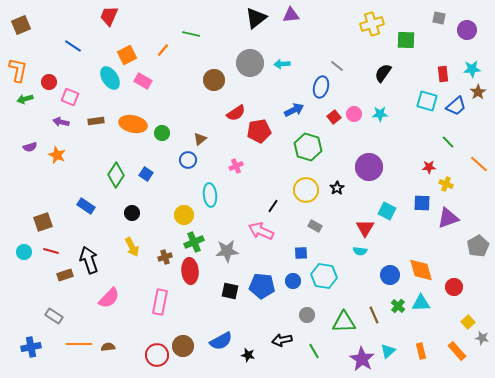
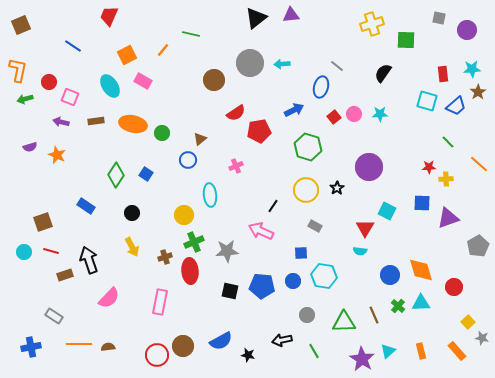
cyan ellipse at (110, 78): moved 8 px down
yellow cross at (446, 184): moved 5 px up; rotated 24 degrees counterclockwise
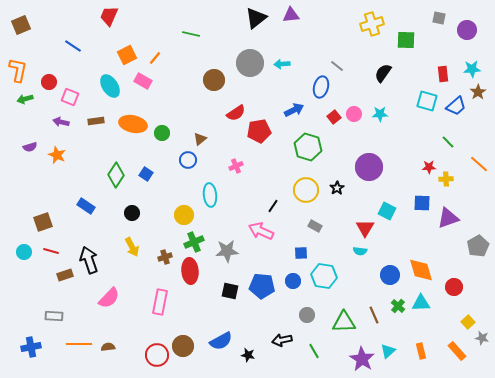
orange line at (163, 50): moved 8 px left, 8 px down
gray rectangle at (54, 316): rotated 30 degrees counterclockwise
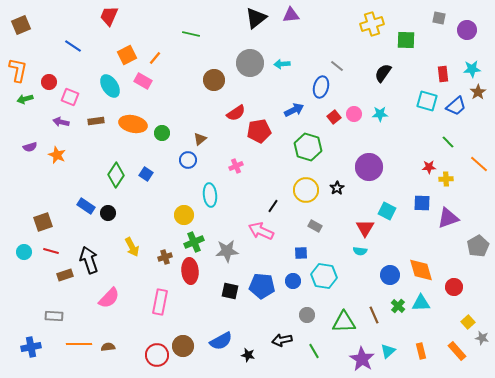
black circle at (132, 213): moved 24 px left
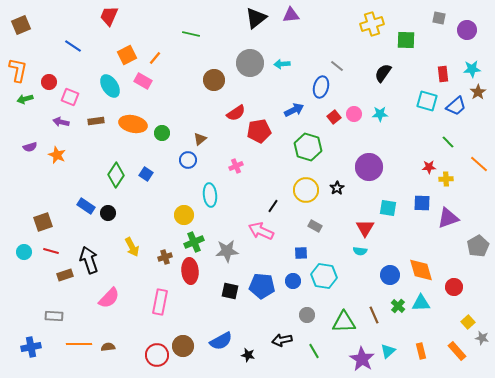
cyan square at (387, 211): moved 1 px right, 3 px up; rotated 18 degrees counterclockwise
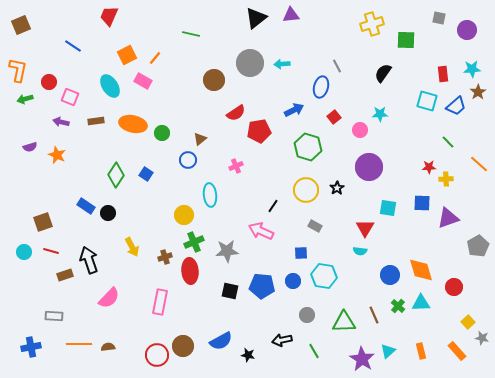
gray line at (337, 66): rotated 24 degrees clockwise
pink circle at (354, 114): moved 6 px right, 16 px down
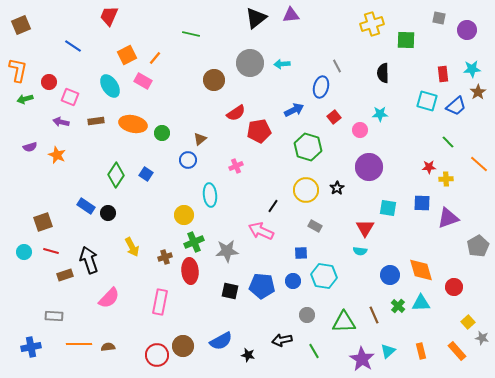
black semicircle at (383, 73): rotated 36 degrees counterclockwise
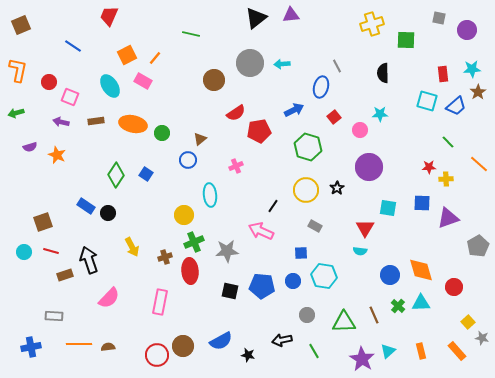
green arrow at (25, 99): moved 9 px left, 14 px down
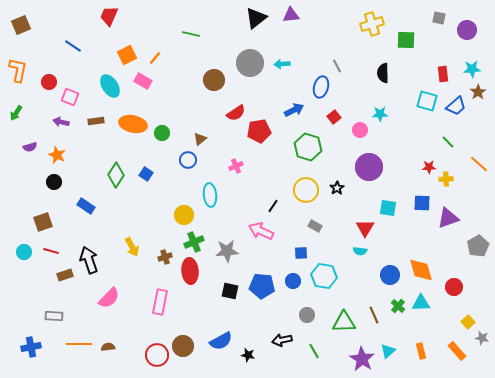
green arrow at (16, 113): rotated 42 degrees counterclockwise
black circle at (108, 213): moved 54 px left, 31 px up
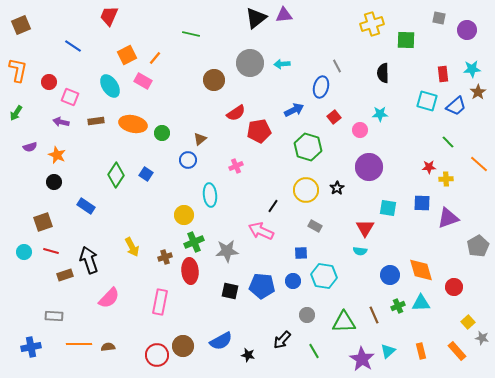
purple triangle at (291, 15): moved 7 px left
green cross at (398, 306): rotated 24 degrees clockwise
black arrow at (282, 340): rotated 36 degrees counterclockwise
